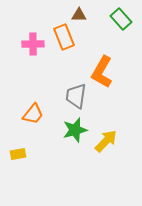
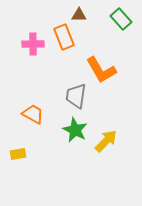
orange L-shape: moved 1 px left, 2 px up; rotated 60 degrees counterclockwise
orange trapezoid: rotated 100 degrees counterclockwise
green star: rotated 30 degrees counterclockwise
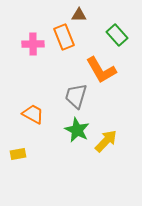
green rectangle: moved 4 px left, 16 px down
gray trapezoid: rotated 8 degrees clockwise
green star: moved 2 px right
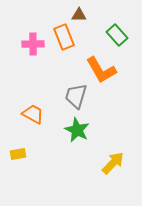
yellow arrow: moved 7 px right, 22 px down
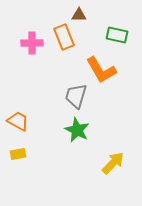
green rectangle: rotated 35 degrees counterclockwise
pink cross: moved 1 px left, 1 px up
orange trapezoid: moved 15 px left, 7 px down
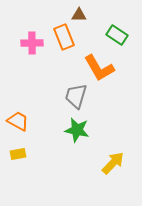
green rectangle: rotated 20 degrees clockwise
orange L-shape: moved 2 px left, 2 px up
green star: rotated 15 degrees counterclockwise
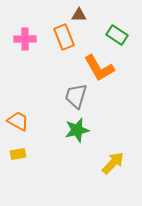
pink cross: moved 7 px left, 4 px up
green star: rotated 25 degrees counterclockwise
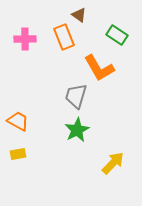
brown triangle: rotated 35 degrees clockwise
green star: rotated 15 degrees counterclockwise
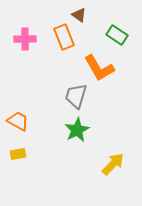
yellow arrow: moved 1 px down
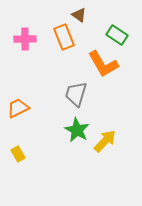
orange L-shape: moved 4 px right, 4 px up
gray trapezoid: moved 2 px up
orange trapezoid: moved 13 px up; rotated 55 degrees counterclockwise
green star: rotated 15 degrees counterclockwise
yellow rectangle: rotated 70 degrees clockwise
yellow arrow: moved 8 px left, 23 px up
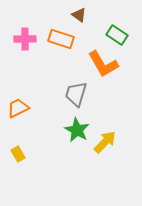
orange rectangle: moved 3 px left, 2 px down; rotated 50 degrees counterclockwise
yellow arrow: moved 1 px down
